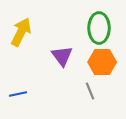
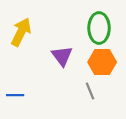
blue line: moved 3 px left, 1 px down; rotated 12 degrees clockwise
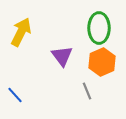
orange hexagon: rotated 24 degrees counterclockwise
gray line: moved 3 px left
blue line: rotated 48 degrees clockwise
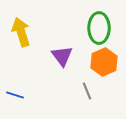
yellow arrow: rotated 44 degrees counterclockwise
orange hexagon: moved 2 px right
blue line: rotated 30 degrees counterclockwise
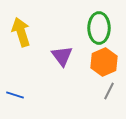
gray line: moved 22 px right; rotated 48 degrees clockwise
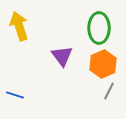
yellow arrow: moved 2 px left, 6 px up
orange hexagon: moved 1 px left, 2 px down
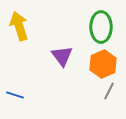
green ellipse: moved 2 px right, 1 px up
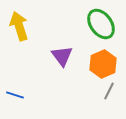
green ellipse: moved 3 px up; rotated 36 degrees counterclockwise
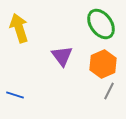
yellow arrow: moved 2 px down
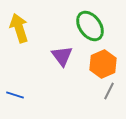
green ellipse: moved 11 px left, 2 px down
